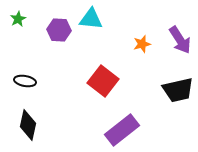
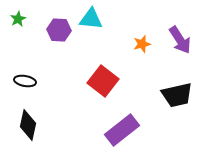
black trapezoid: moved 1 px left, 5 px down
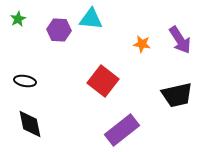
orange star: rotated 24 degrees clockwise
black diamond: moved 2 px right, 1 px up; rotated 24 degrees counterclockwise
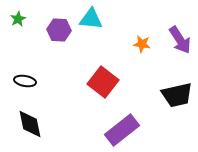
red square: moved 1 px down
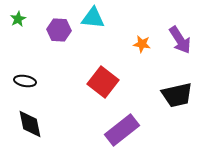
cyan triangle: moved 2 px right, 1 px up
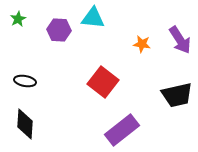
black diamond: moved 5 px left; rotated 16 degrees clockwise
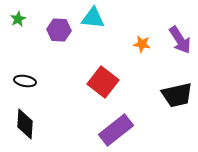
purple rectangle: moved 6 px left
